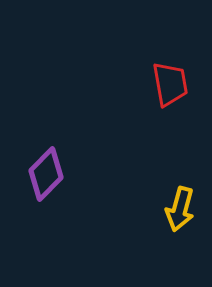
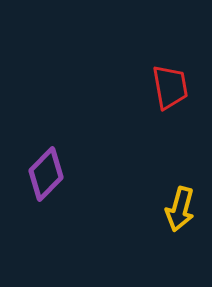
red trapezoid: moved 3 px down
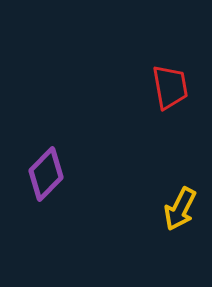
yellow arrow: rotated 12 degrees clockwise
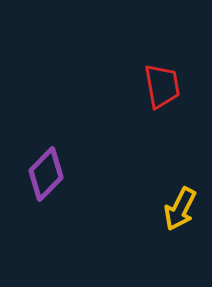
red trapezoid: moved 8 px left, 1 px up
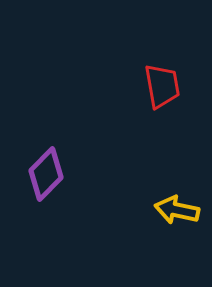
yellow arrow: moved 3 px left, 1 px down; rotated 75 degrees clockwise
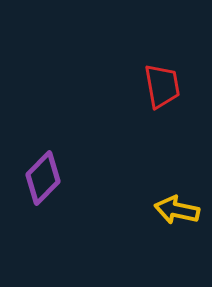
purple diamond: moved 3 px left, 4 px down
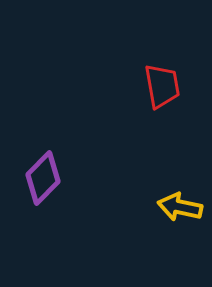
yellow arrow: moved 3 px right, 3 px up
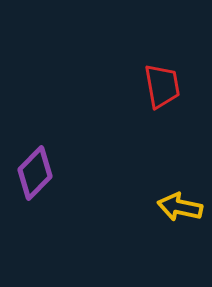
purple diamond: moved 8 px left, 5 px up
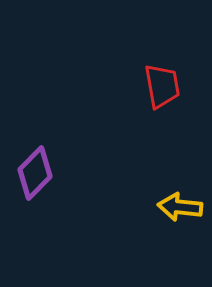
yellow arrow: rotated 6 degrees counterclockwise
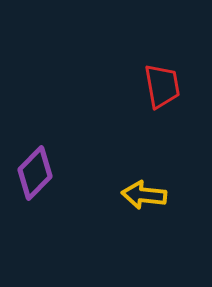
yellow arrow: moved 36 px left, 12 px up
